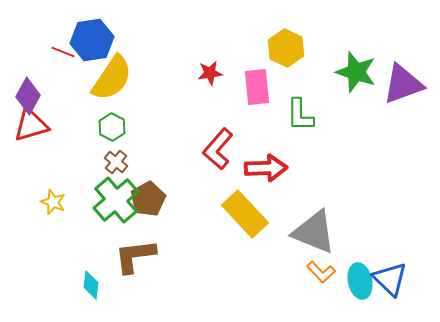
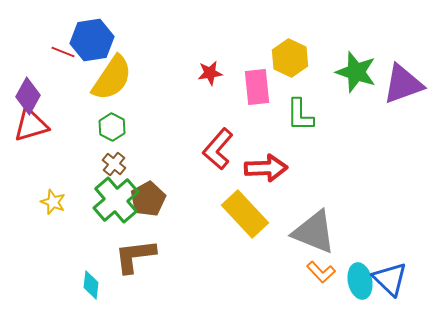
yellow hexagon: moved 4 px right, 10 px down
brown cross: moved 2 px left, 2 px down
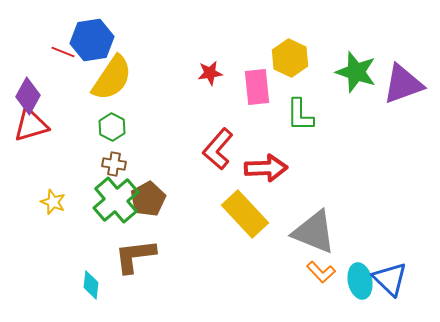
brown cross: rotated 30 degrees counterclockwise
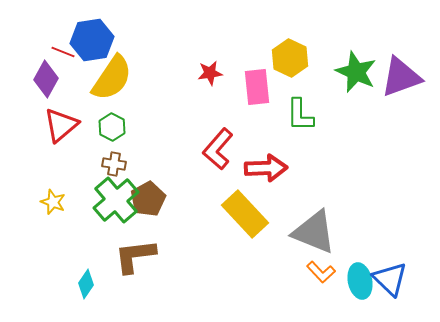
green star: rotated 6 degrees clockwise
purple triangle: moved 2 px left, 7 px up
purple diamond: moved 18 px right, 17 px up
red triangle: moved 30 px right; rotated 24 degrees counterclockwise
cyan diamond: moved 5 px left, 1 px up; rotated 28 degrees clockwise
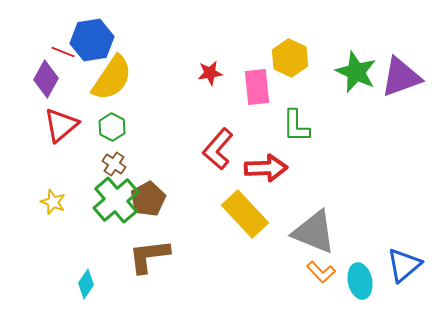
green L-shape: moved 4 px left, 11 px down
brown cross: rotated 25 degrees clockwise
brown L-shape: moved 14 px right
blue triangle: moved 14 px right, 14 px up; rotated 36 degrees clockwise
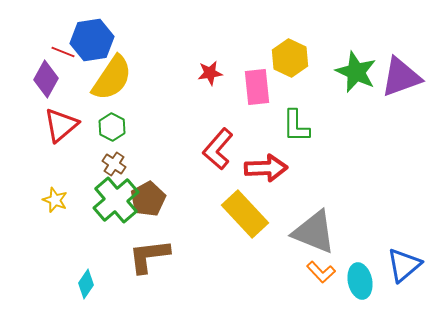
yellow star: moved 2 px right, 2 px up
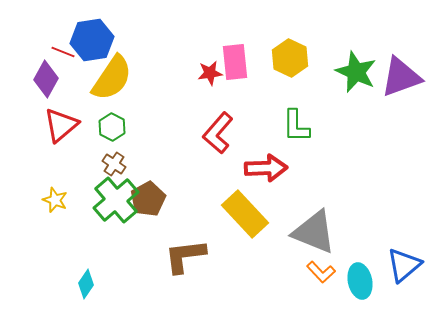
pink rectangle: moved 22 px left, 25 px up
red L-shape: moved 16 px up
brown L-shape: moved 36 px right
